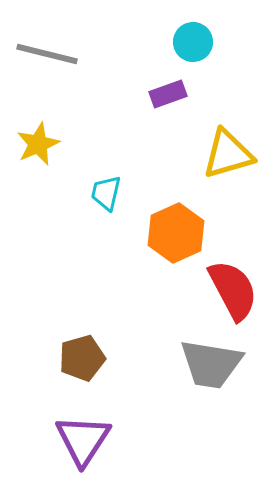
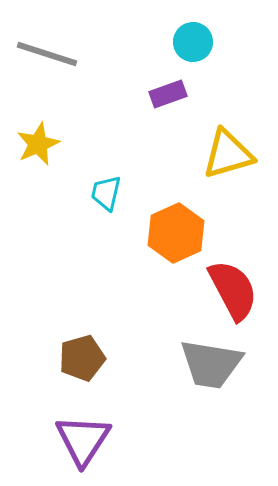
gray line: rotated 4 degrees clockwise
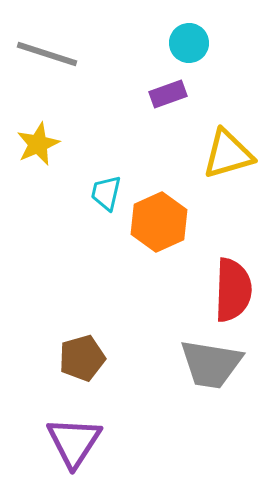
cyan circle: moved 4 px left, 1 px down
orange hexagon: moved 17 px left, 11 px up
red semicircle: rotated 30 degrees clockwise
purple triangle: moved 9 px left, 2 px down
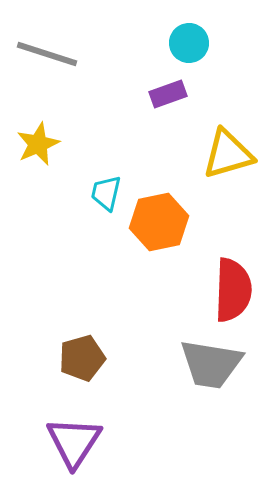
orange hexagon: rotated 12 degrees clockwise
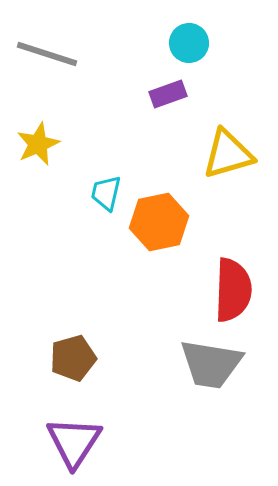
brown pentagon: moved 9 px left
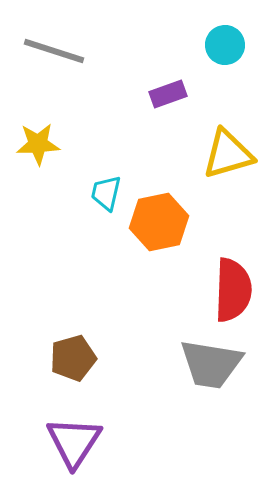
cyan circle: moved 36 px right, 2 px down
gray line: moved 7 px right, 3 px up
yellow star: rotated 21 degrees clockwise
